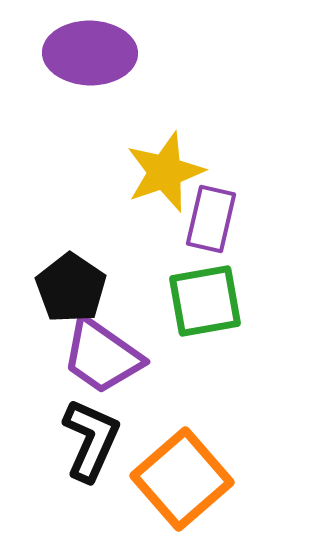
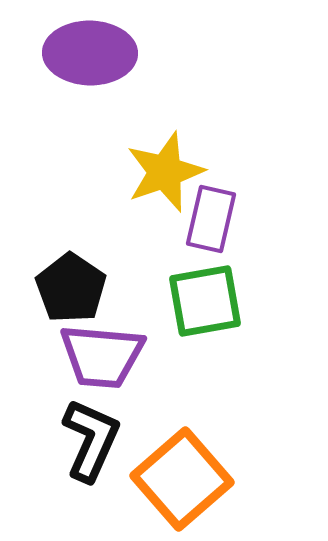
purple trapezoid: rotated 30 degrees counterclockwise
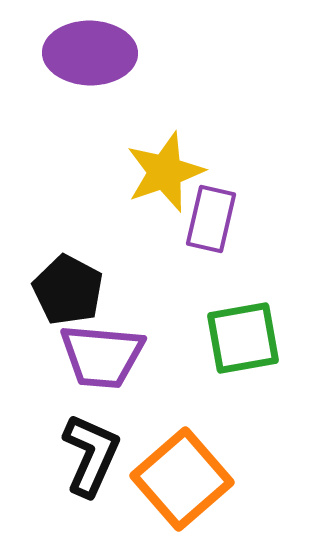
black pentagon: moved 3 px left, 2 px down; rotated 6 degrees counterclockwise
green square: moved 38 px right, 37 px down
black L-shape: moved 15 px down
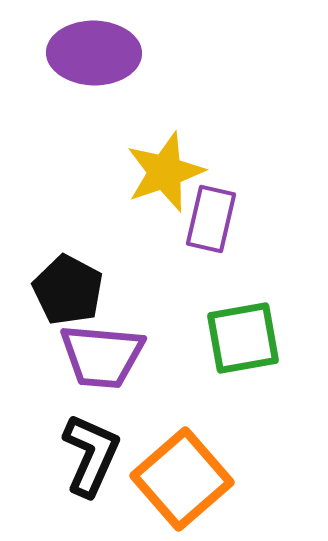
purple ellipse: moved 4 px right
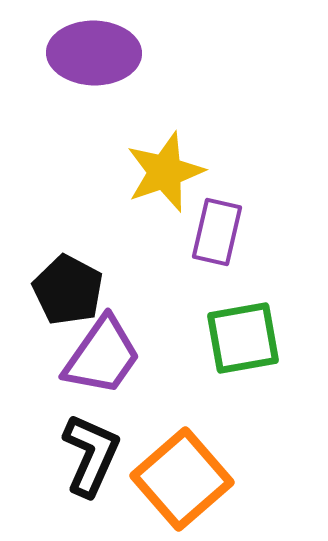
purple rectangle: moved 6 px right, 13 px down
purple trapezoid: rotated 60 degrees counterclockwise
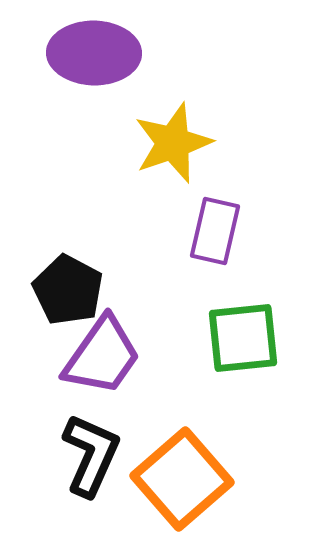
yellow star: moved 8 px right, 29 px up
purple rectangle: moved 2 px left, 1 px up
green square: rotated 4 degrees clockwise
